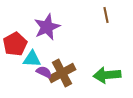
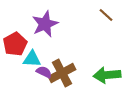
brown line: rotated 35 degrees counterclockwise
purple star: moved 2 px left, 3 px up
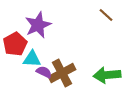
purple star: moved 7 px left, 1 px down
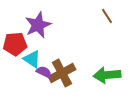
brown line: moved 1 px right, 1 px down; rotated 14 degrees clockwise
red pentagon: rotated 25 degrees clockwise
cyan triangle: rotated 30 degrees clockwise
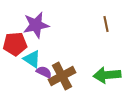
brown line: moved 1 px left, 8 px down; rotated 21 degrees clockwise
purple star: moved 2 px left; rotated 12 degrees clockwise
brown cross: moved 3 px down
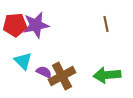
red pentagon: moved 19 px up
cyan triangle: moved 9 px left, 2 px down; rotated 12 degrees clockwise
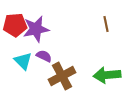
purple star: moved 4 px down
purple semicircle: moved 16 px up
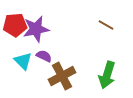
brown line: moved 1 px down; rotated 49 degrees counterclockwise
green arrow: rotated 68 degrees counterclockwise
